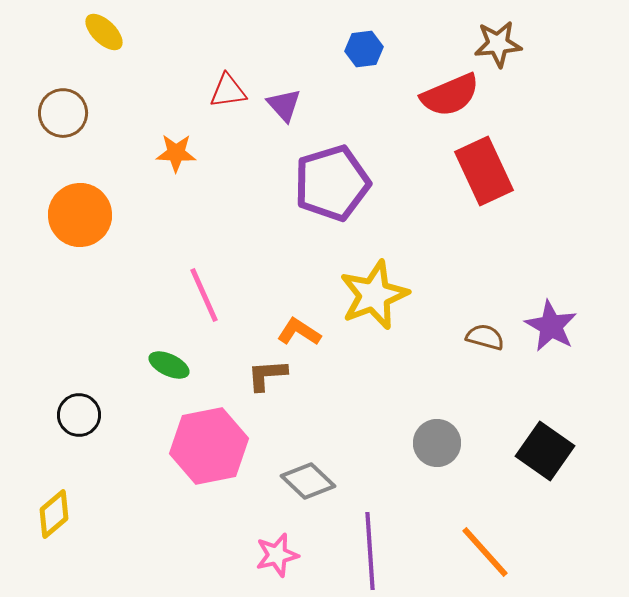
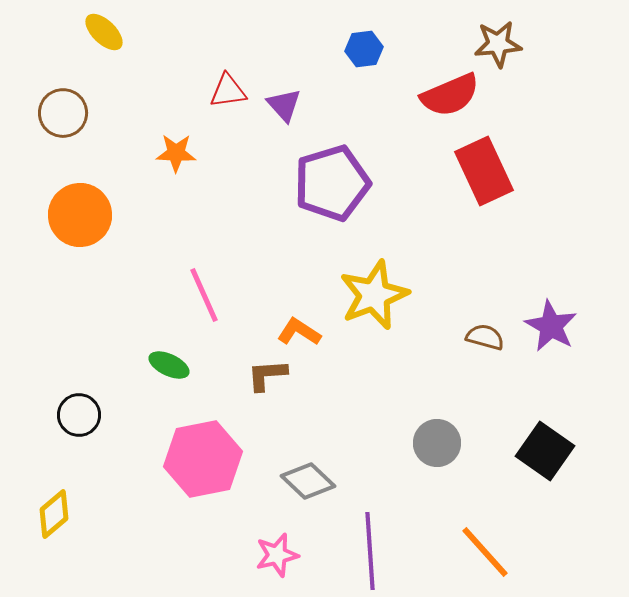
pink hexagon: moved 6 px left, 13 px down
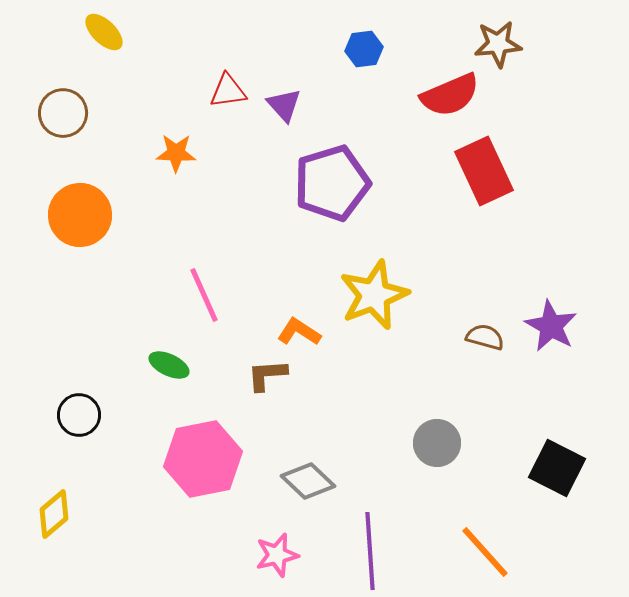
black square: moved 12 px right, 17 px down; rotated 8 degrees counterclockwise
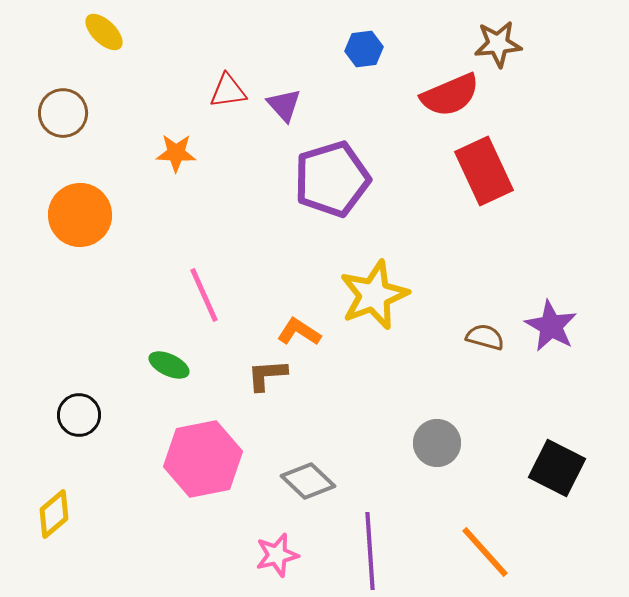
purple pentagon: moved 4 px up
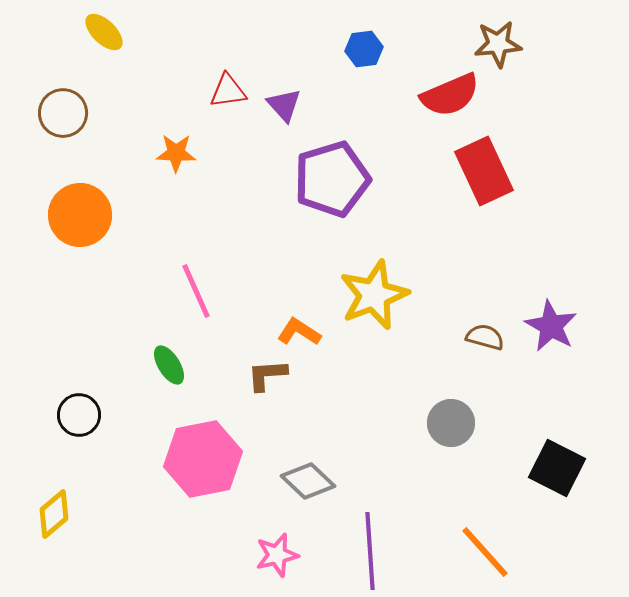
pink line: moved 8 px left, 4 px up
green ellipse: rotated 33 degrees clockwise
gray circle: moved 14 px right, 20 px up
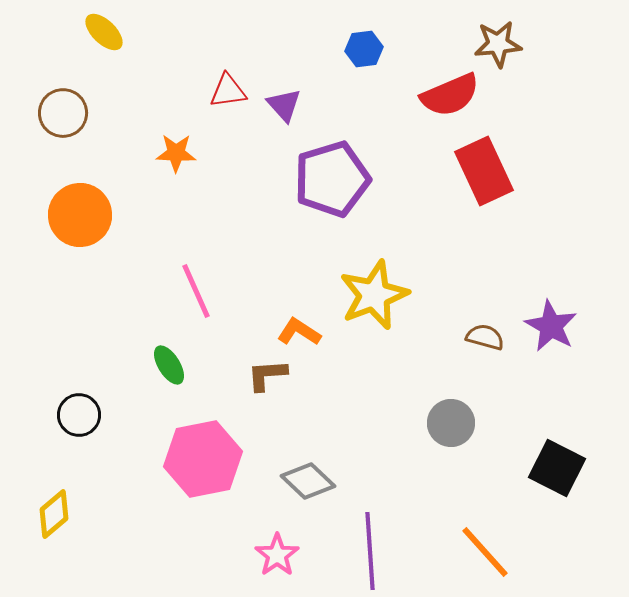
pink star: rotated 21 degrees counterclockwise
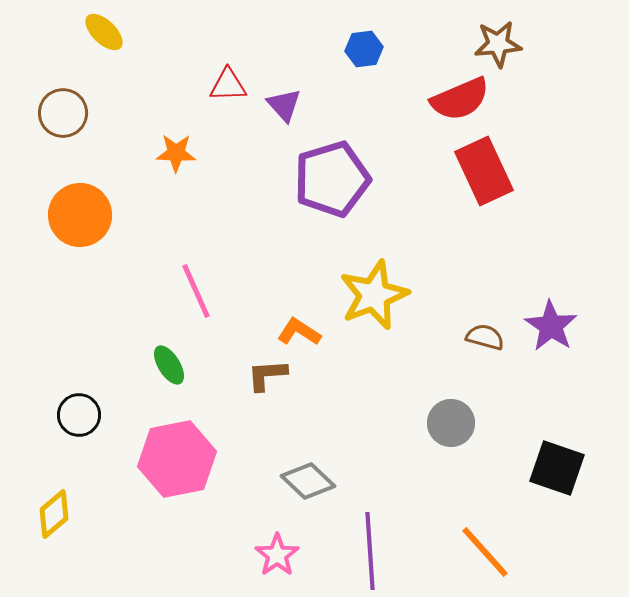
red triangle: moved 6 px up; rotated 6 degrees clockwise
red semicircle: moved 10 px right, 4 px down
purple star: rotated 4 degrees clockwise
pink hexagon: moved 26 px left
black square: rotated 8 degrees counterclockwise
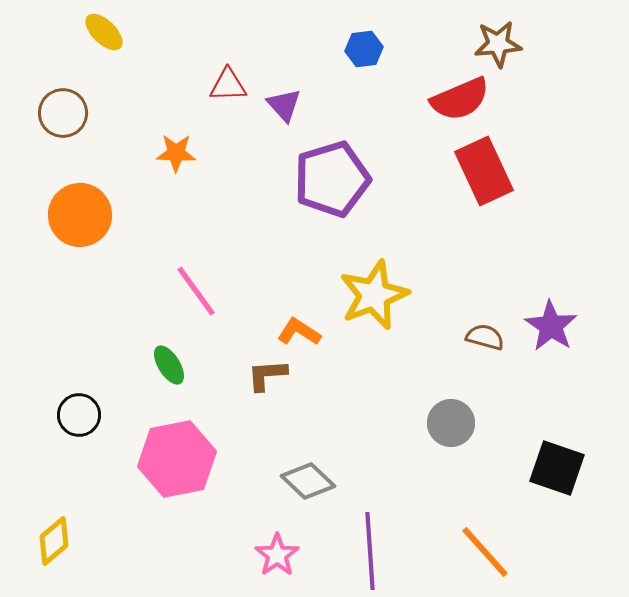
pink line: rotated 12 degrees counterclockwise
yellow diamond: moved 27 px down
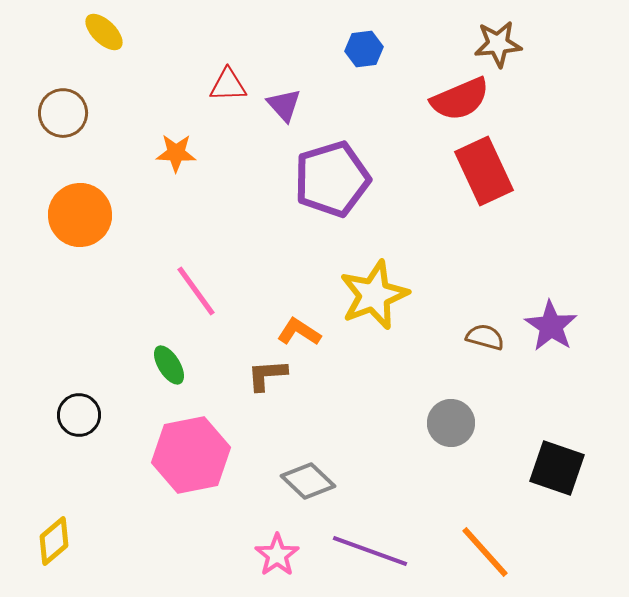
pink hexagon: moved 14 px right, 4 px up
purple line: rotated 66 degrees counterclockwise
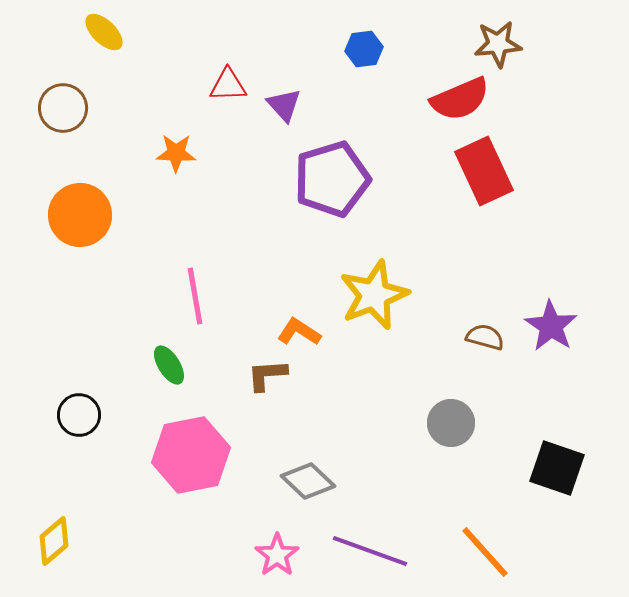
brown circle: moved 5 px up
pink line: moved 1 px left, 5 px down; rotated 26 degrees clockwise
